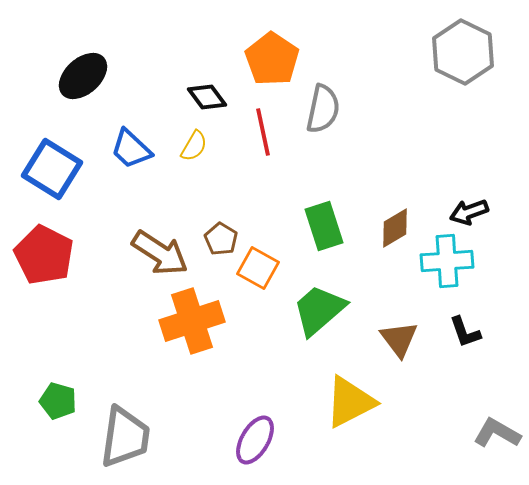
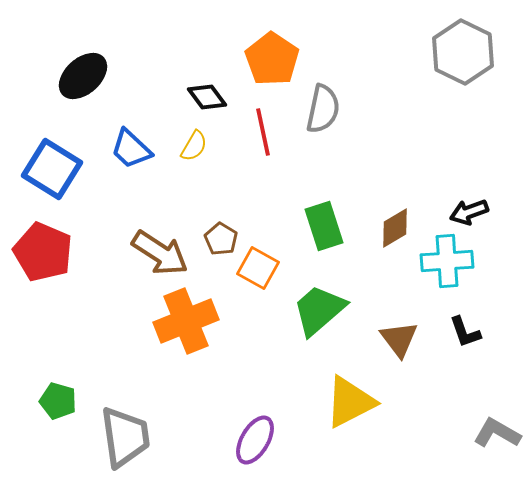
red pentagon: moved 1 px left, 3 px up; rotated 4 degrees counterclockwise
orange cross: moved 6 px left; rotated 4 degrees counterclockwise
gray trapezoid: rotated 16 degrees counterclockwise
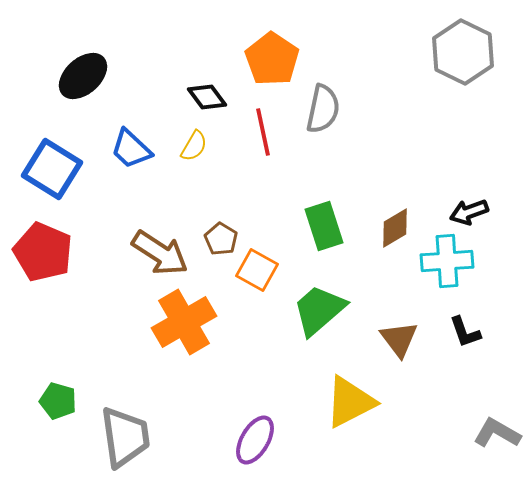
orange square: moved 1 px left, 2 px down
orange cross: moved 2 px left, 1 px down; rotated 8 degrees counterclockwise
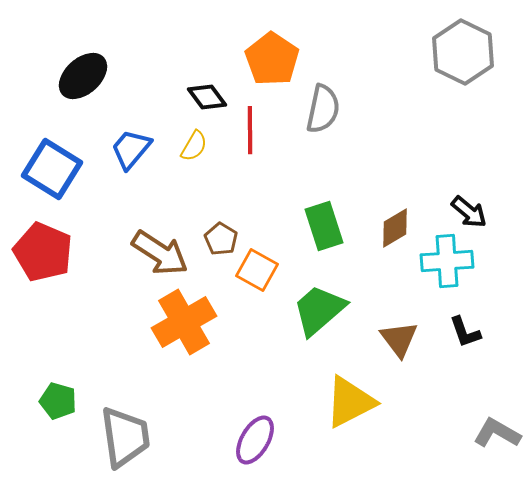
red line: moved 13 px left, 2 px up; rotated 12 degrees clockwise
blue trapezoid: rotated 87 degrees clockwise
black arrow: rotated 120 degrees counterclockwise
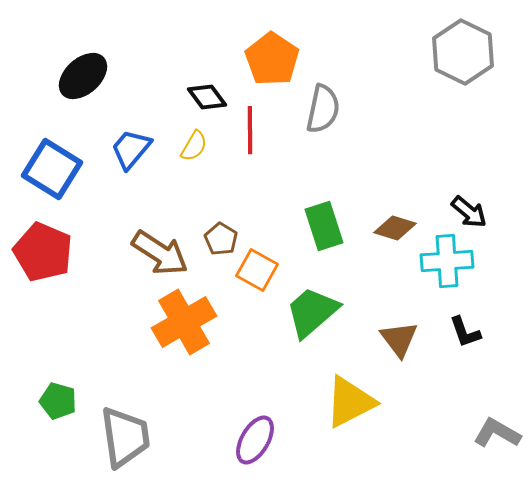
brown diamond: rotated 48 degrees clockwise
green trapezoid: moved 7 px left, 2 px down
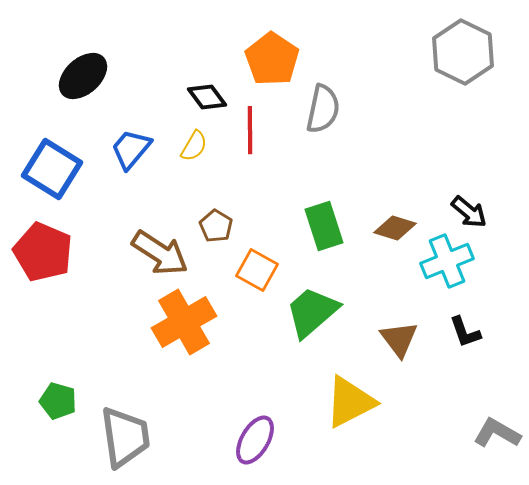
brown pentagon: moved 5 px left, 13 px up
cyan cross: rotated 18 degrees counterclockwise
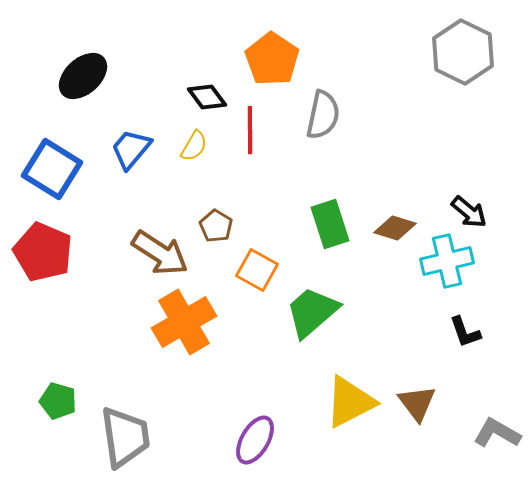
gray semicircle: moved 6 px down
green rectangle: moved 6 px right, 2 px up
cyan cross: rotated 9 degrees clockwise
brown triangle: moved 18 px right, 64 px down
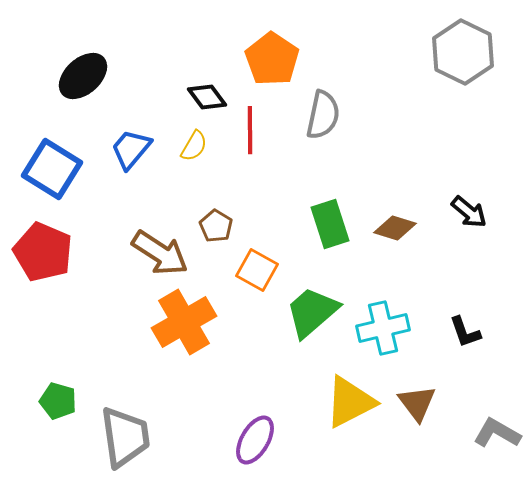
cyan cross: moved 64 px left, 67 px down
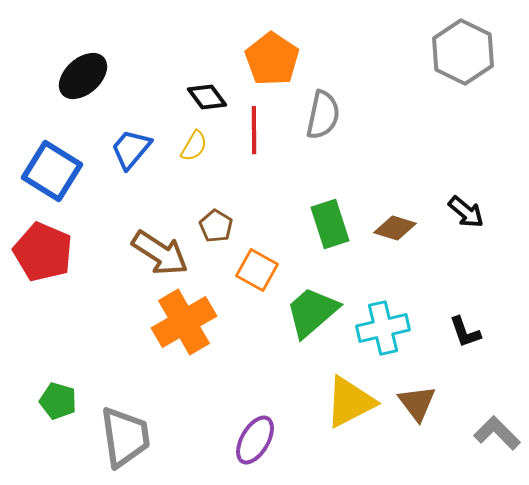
red line: moved 4 px right
blue square: moved 2 px down
black arrow: moved 3 px left
gray L-shape: rotated 15 degrees clockwise
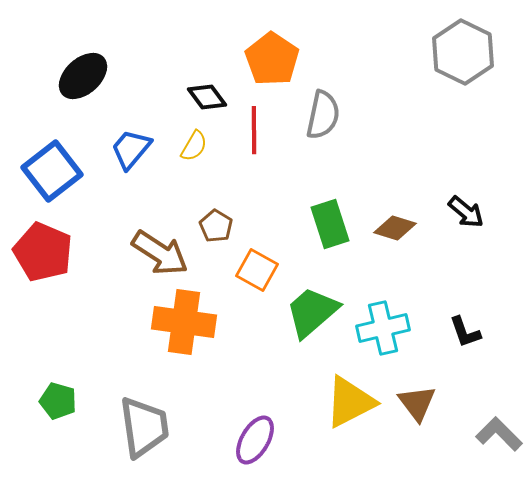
blue square: rotated 20 degrees clockwise
orange cross: rotated 38 degrees clockwise
gray L-shape: moved 2 px right, 1 px down
gray trapezoid: moved 19 px right, 10 px up
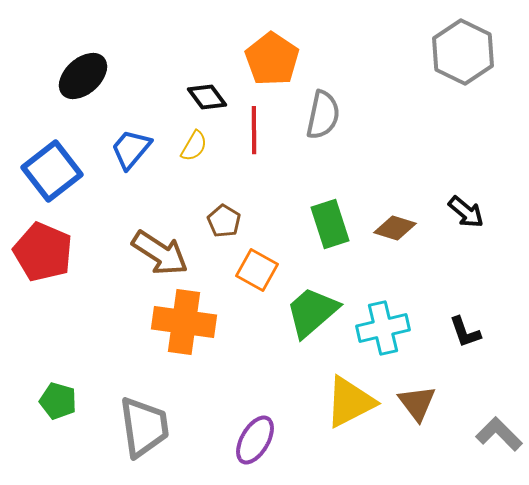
brown pentagon: moved 8 px right, 5 px up
